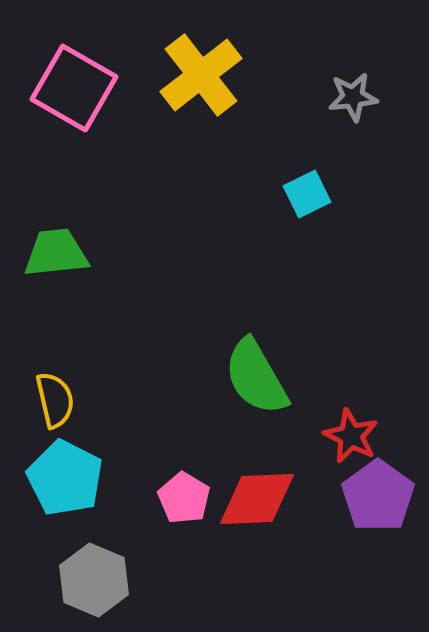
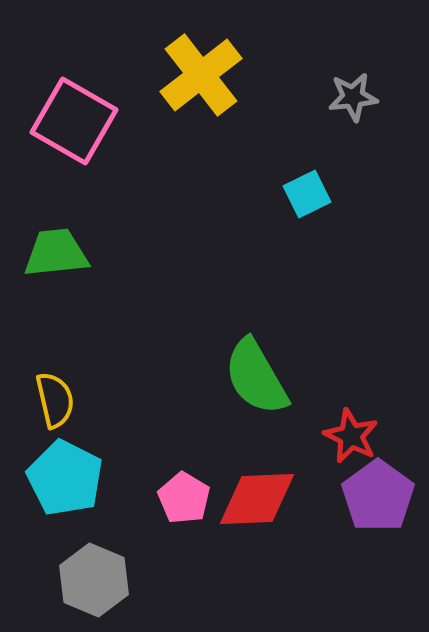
pink square: moved 33 px down
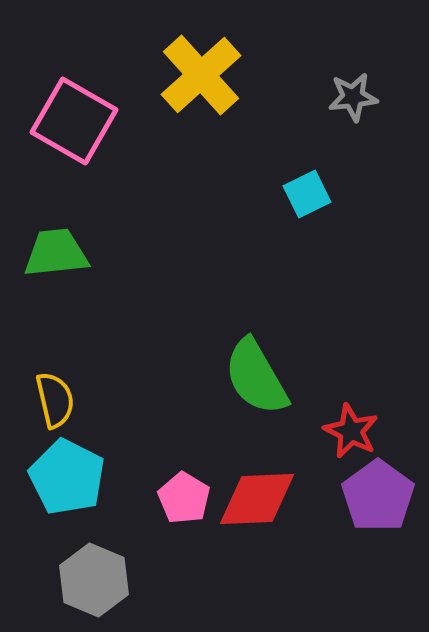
yellow cross: rotated 4 degrees counterclockwise
red star: moved 5 px up
cyan pentagon: moved 2 px right, 1 px up
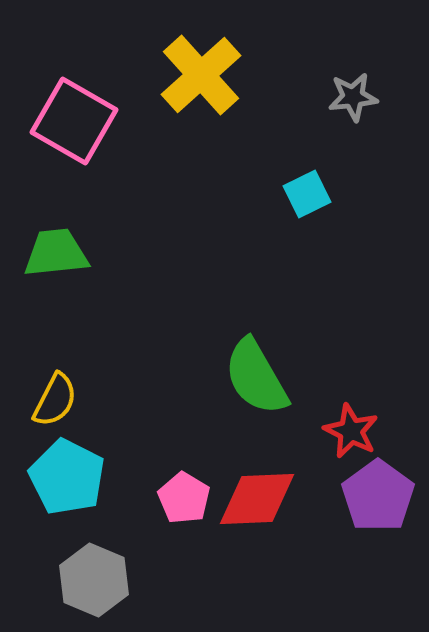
yellow semicircle: rotated 40 degrees clockwise
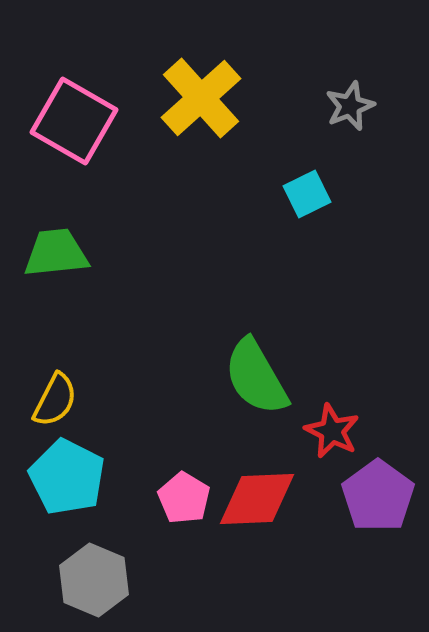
yellow cross: moved 23 px down
gray star: moved 3 px left, 9 px down; rotated 15 degrees counterclockwise
red star: moved 19 px left
